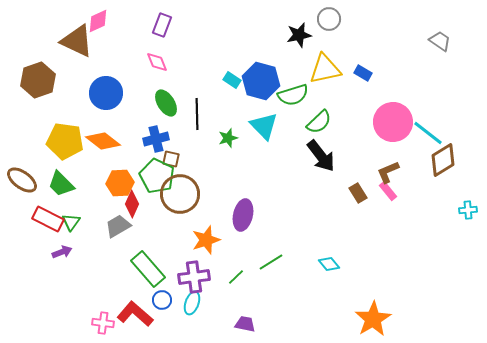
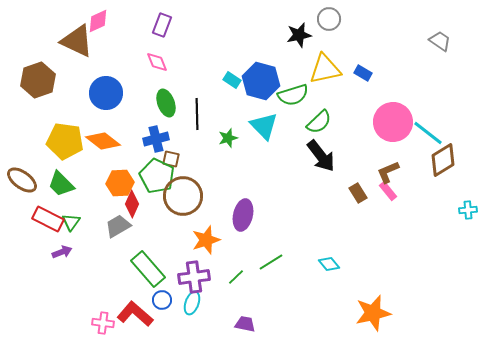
green ellipse at (166, 103): rotated 12 degrees clockwise
brown circle at (180, 194): moved 3 px right, 2 px down
orange star at (373, 319): moved 6 px up; rotated 18 degrees clockwise
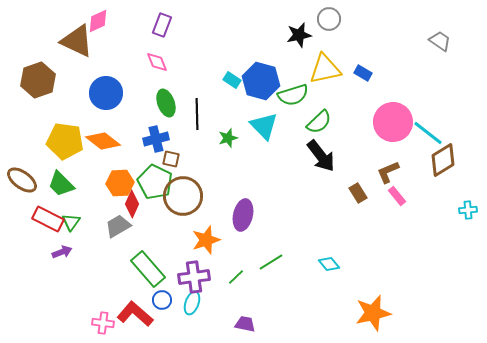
green pentagon at (157, 176): moved 2 px left, 6 px down
pink rectangle at (388, 191): moved 9 px right, 5 px down
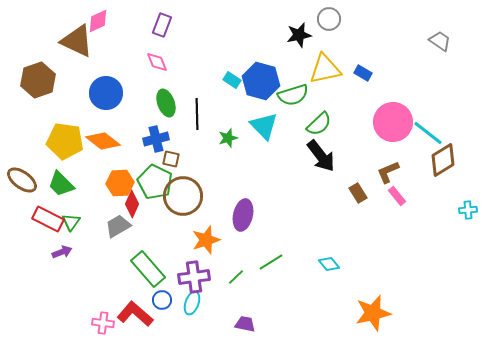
green semicircle at (319, 122): moved 2 px down
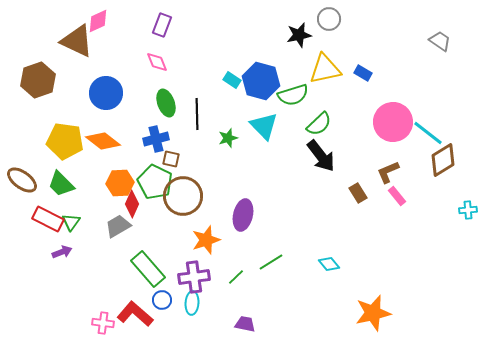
cyan ellipse at (192, 303): rotated 15 degrees counterclockwise
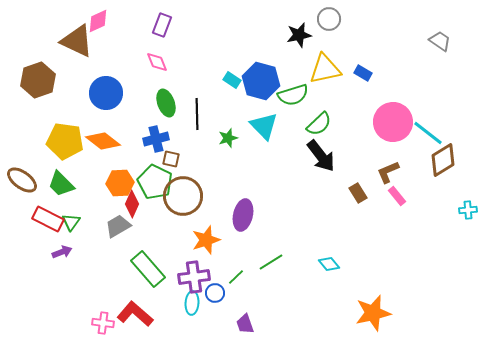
blue circle at (162, 300): moved 53 px right, 7 px up
purple trapezoid at (245, 324): rotated 120 degrees counterclockwise
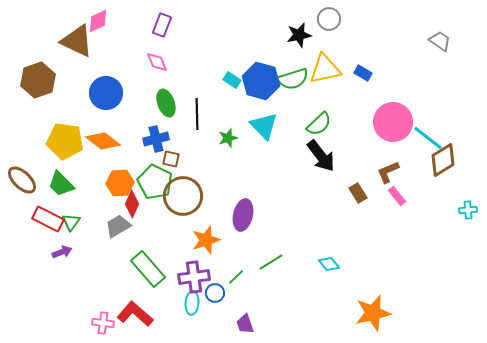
green semicircle at (293, 95): moved 16 px up
cyan line at (428, 133): moved 5 px down
brown ellipse at (22, 180): rotated 8 degrees clockwise
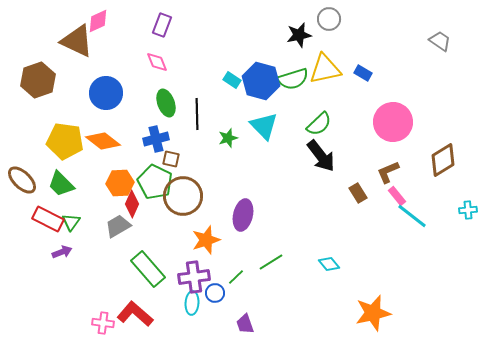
cyan line at (428, 138): moved 16 px left, 78 px down
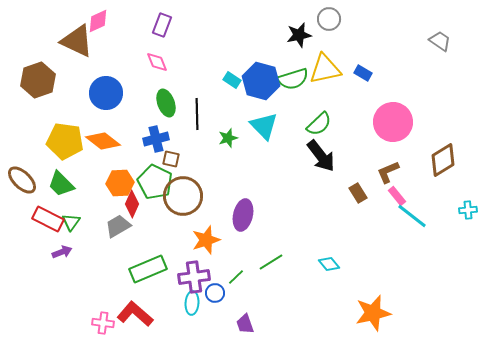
green rectangle at (148, 269): rotated 72 degrees counterclockwise
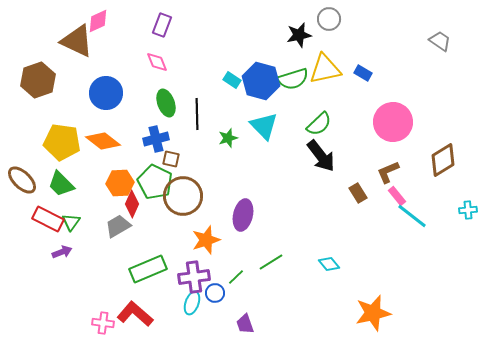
yellow pentagon at (65, 141): moved 3 px left, 1 px down
cyan ellipse at (192, 303): rotated 15 degrees clockwise
